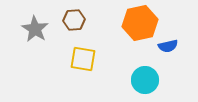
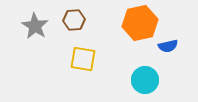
gray star: moved 3 px up
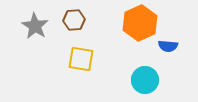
orange hexagon: rotated 12 degrees counterclockwise
blue semicircle: rotated 18 degrees clockwise
yellow square: moved 2 px left
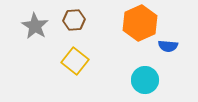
yellow square: moved 6 px left, 2 px down; rotated 28 degrees clockwise
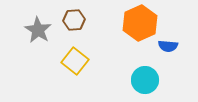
gray star: moved 3 px right, 4 px down
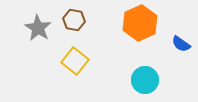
brown hexagon: rotated 15 degrees clockwise
gray star: moved 2 px up
blue semicircle: moved 13 px right, 2 px up; rotated 30 degrees clockwise
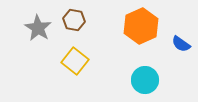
orange hexagon: moved 1 px right, 3 px down
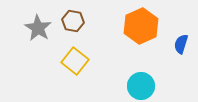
brown hexagon: moved 1 px left, 1 px down
blue semicircle: rotated 72 degrees clockwise
cyan circle: moved 4 px left, 6 px down
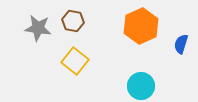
gray star: rotated 24 degrees counterclockwise
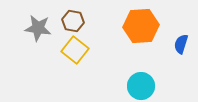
orange hexagon: rotated 20 degrees clockwise
yellow square: moved 11 px up
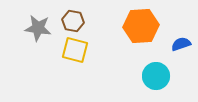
blue semicircle: rotated 54 degrees clockwise
yellow square: rotated 24 degrees counterclockwise
cyan circle: moved 15 px right, 10 px up
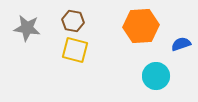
gray star: moved 11 px left
